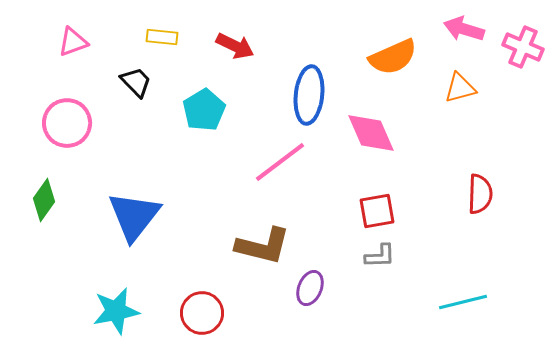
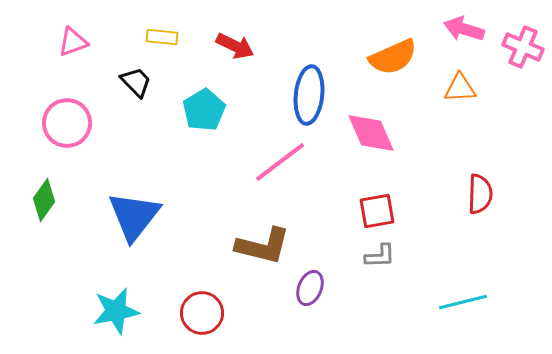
orange triangle: rotated 12 degrees clockwise
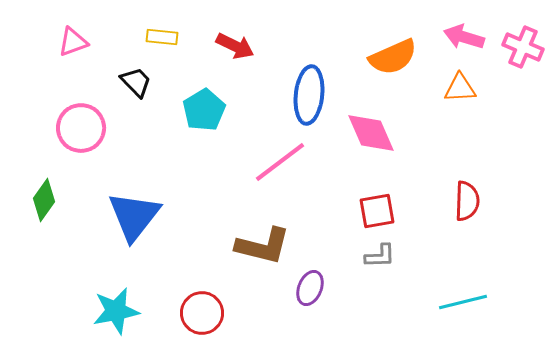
pink arrow: moved 8 px down
pink circle: moved 14 px right, 5 px down
red semicircle: moved 13 px left, 7 px down
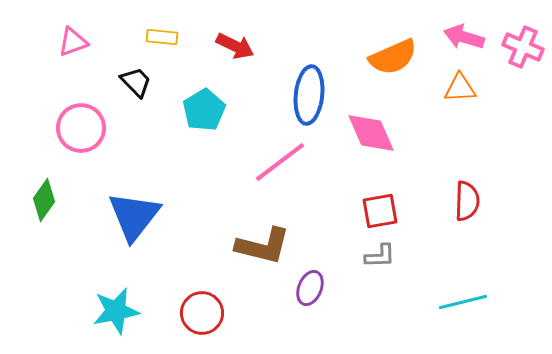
red square: moved 3 px right
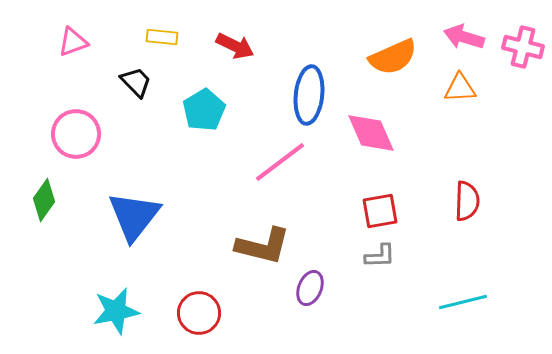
pink cross: rotated 9 degrees counterclockwise
pink circle: moved 5 px left, 6 px down
red circle: moved 3 px left
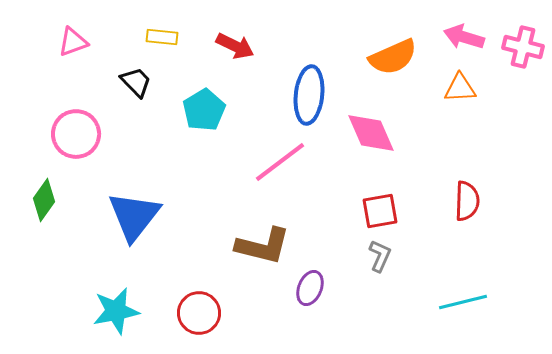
gray L-shape: rotated 64 degrees counterclockwise
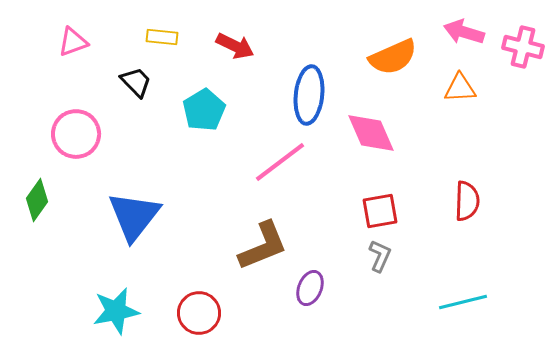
pink arrow: moved 5 px up
green diamond: moved 7 px left
brown L-shape: rotated 36 degrees counterclockwise
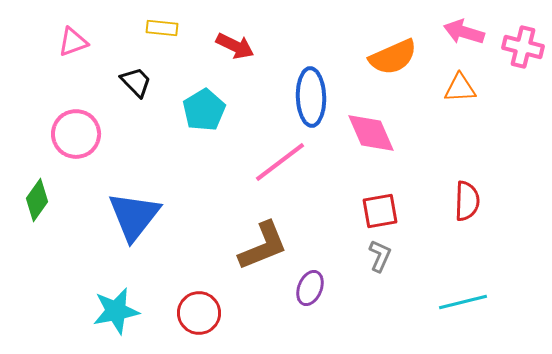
yellow rectangle: moved 9 px up
blue ellipse: moved 2 px right, 2 px down; rotated 8 degrees counterclockwise
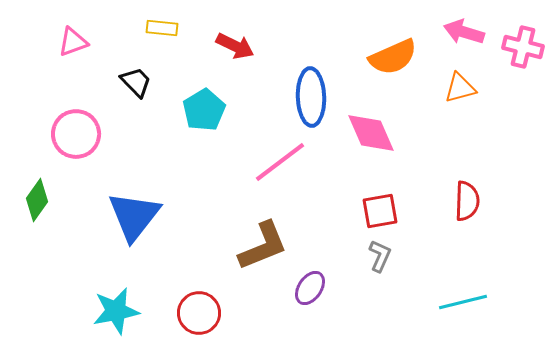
orange triangle: rotated 12 degrees counterclockwise
purple ellipse: rotated 12 degrees clockwise
